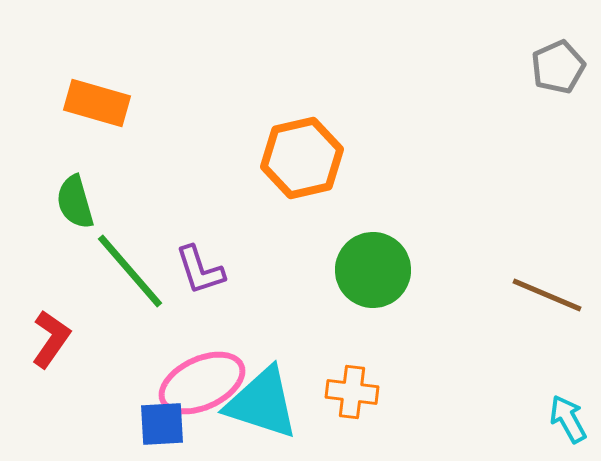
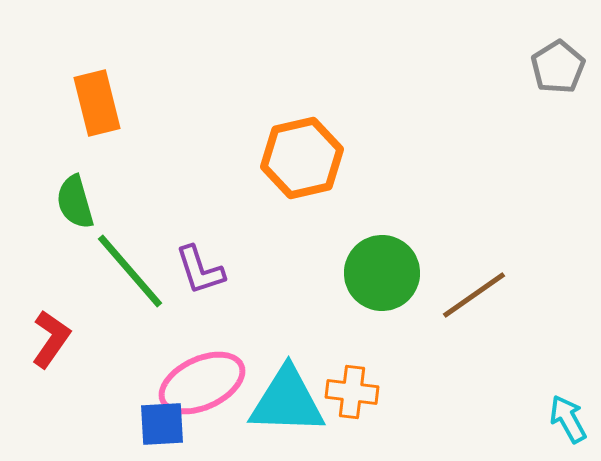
gray pentagon: rotated 8 degrees counterclockwise
orange rectangle: rotated 60 degrees clockwise
green circle: moved 9 px right, 3 px down
brown line: moved 73 px left; rotated 58 degrees counterclockwise
cyan triangle: moved 25 px right, 2 px up; rotated 16 degrees counterclockwise
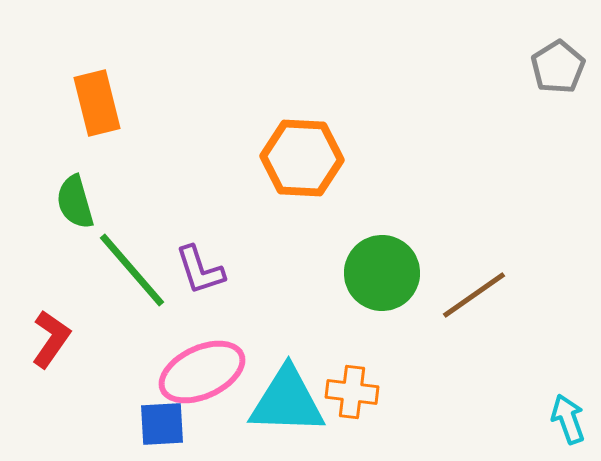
orange hexagon: rotated 16 degrees clockwise
green line: moved 2 px right, 1 px up
pink ellipse: moved 11 px up
cyan arrow: rotated 9 degrees clockwise
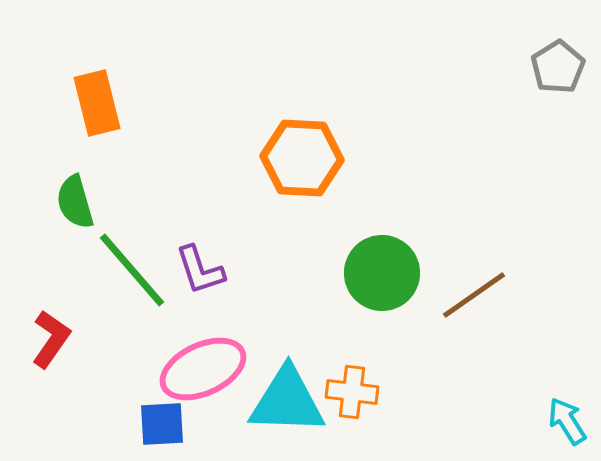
pink ellipse: moved 1 px right, 3 px up
cyan arrow: moved 1 px left, 2 px down; rotated 12 degrees counterclockwise
